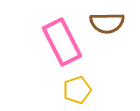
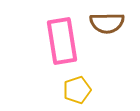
pink rectangle: moved 1 px up; rotated 18 degrees clockwise
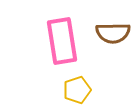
brown semicircle: moved 6 px right, 10 px down
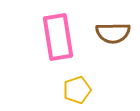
pink rectangle: moved 4 px left, 4 px up
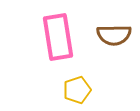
brown semicircle: moved 1 px right, 2 px down
